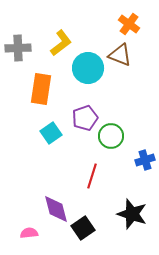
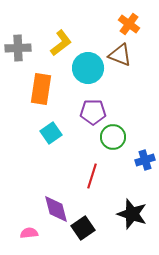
purple pentagon: moved 8 px right, 6 px up; rotated 20 degrees clockwise
green circle: moved 2 px right, 1 px down
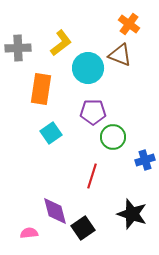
purple diamond: moved 1 px left, 2 px down
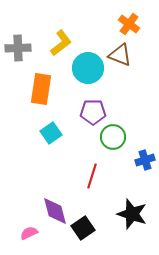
pink semicircle: rotated 18 degrees counterclockwise
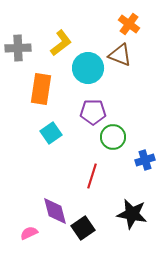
black star: rotated 8 degrees counterclockwise
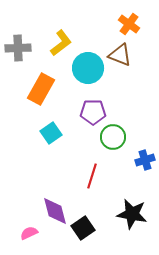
orange rectangle: rotated 20 degrees clockwise
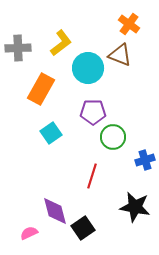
black star: moved 3 px right, 7 px up
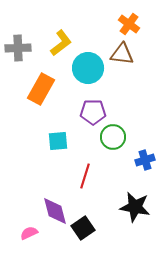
brown triangle: moved 2 px right, 1 px up; rotated 15 degrees counterclockwise
cyan square: moved 7 px right, 8 px down; rotated 30 degrees clockwise
red line: moved 7 px left
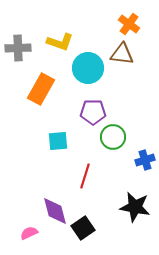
yellow L-shape: moved 1 px left, 1 px up; rotated 56 degrees clockwise
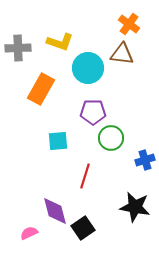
green circle: moved 2 px left, 1 px down
